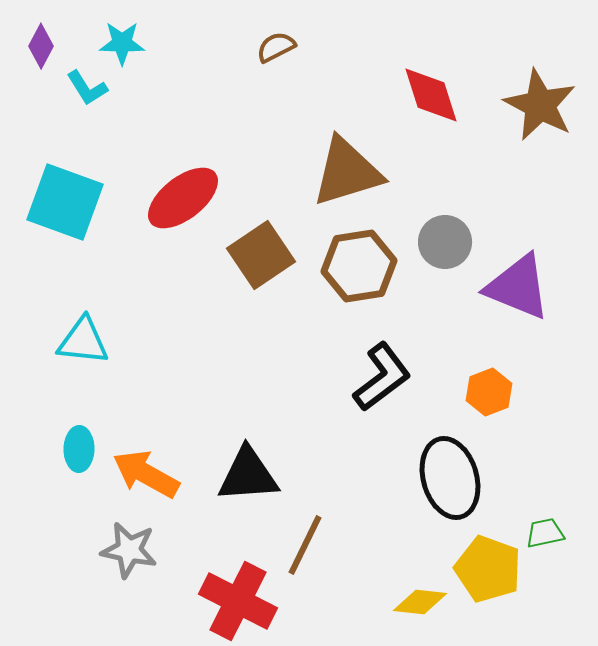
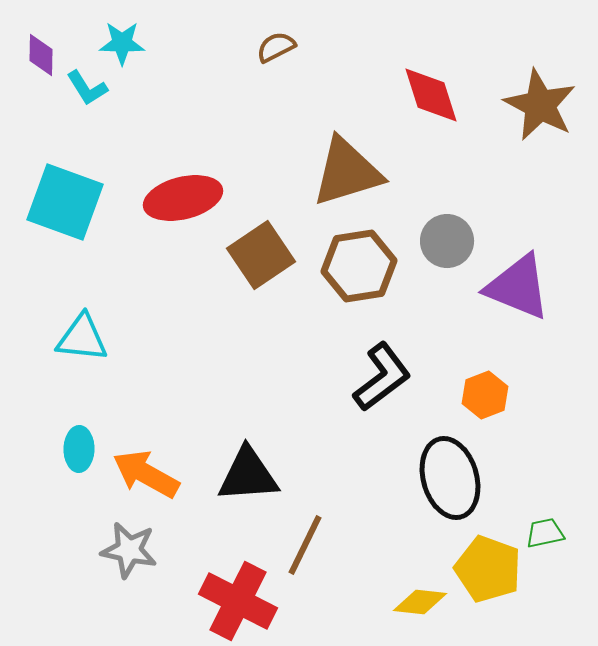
purple diamond: moved 9 px down; rotated 27 degrees counterclockwise
red ellipse: rotated 24 degrees clockwise
gray circle: moved 2 px right, 1 px up
cyan triangle: moved 1 px left, 3 px up
orange hexagon: moved 4 px left, 3 px down
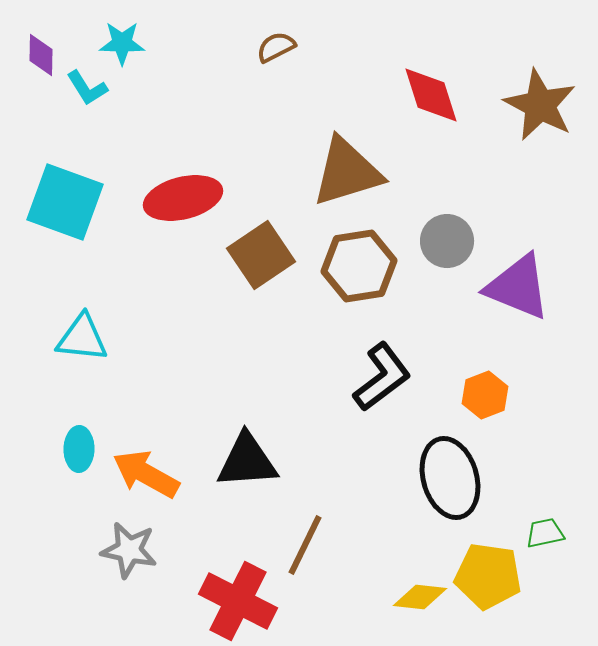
black triangle: moved 1 px left, 14 px up
yellow pentagon: moved 7 px down; rotated 12 degrees counterclockwise
yellow diamond: moved 5 px up
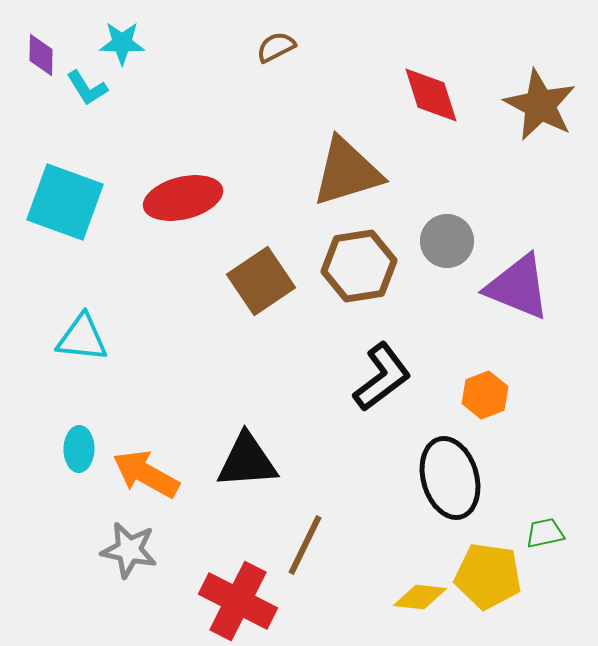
brown square: moved 26 px down
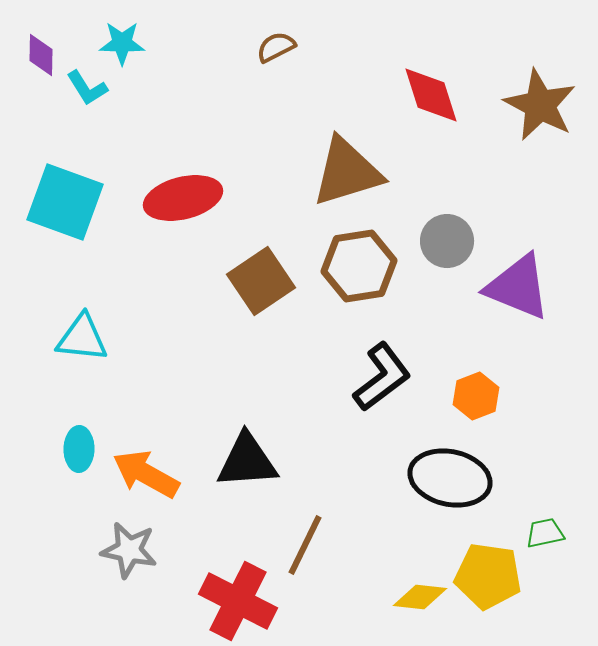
orange hexagon: moved 9 px left, 1 px down
black ellipse: rotated 62 degrees counterclockwise
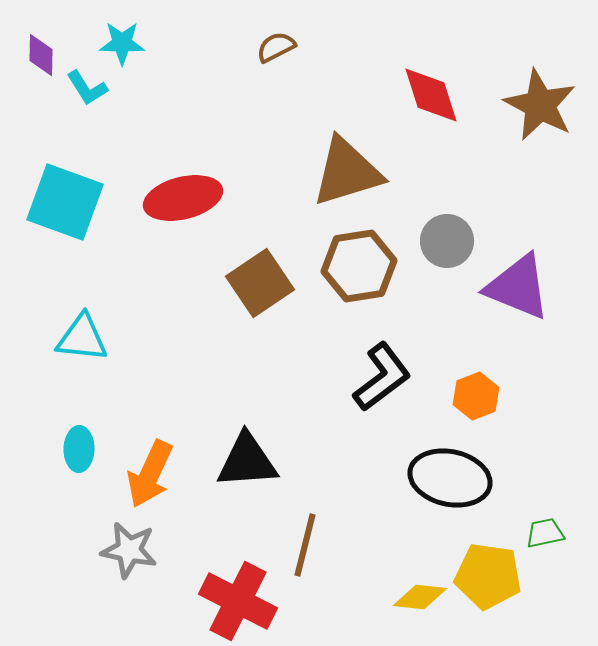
brown square: moved 1 px left, 2 px down
orange arrow: moved 4 px right; rotated 94 degrees counterclockwise
brown line: rotated 12 degrees counterclockwise
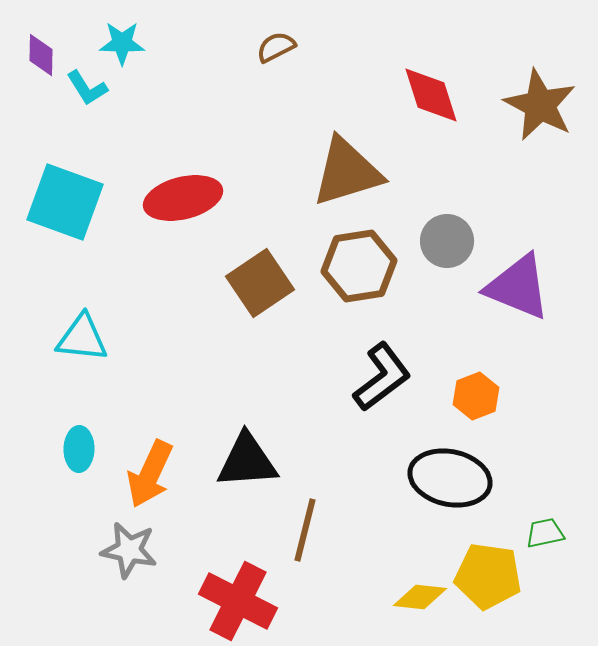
brown line: moved 15 px up
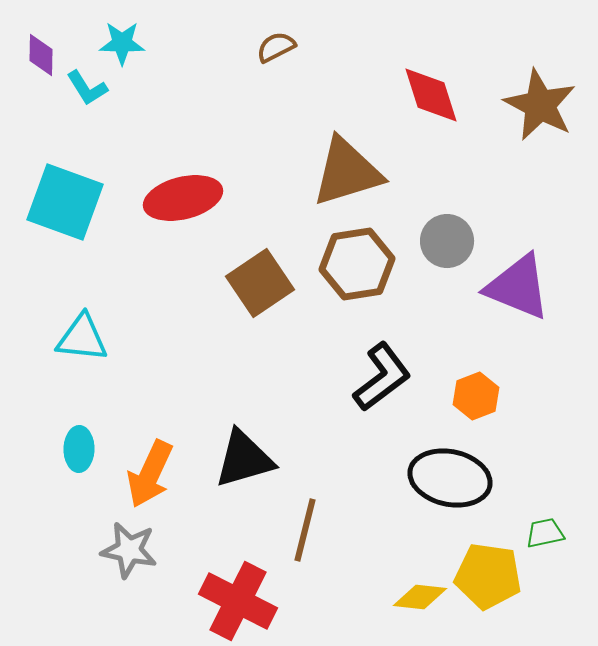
brown hexagon: moved 2 px left, 2 px up
black triangle: moved 3 px left, 2 px up; rotated 12 degrees counterclockwise
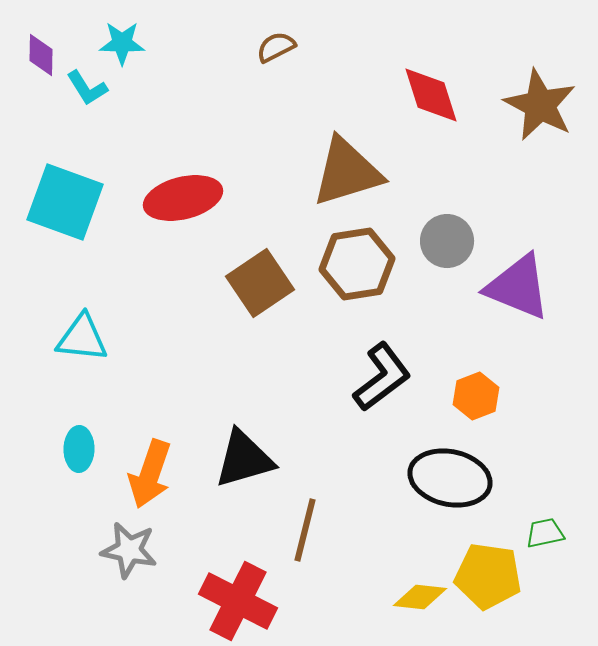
orange arrow: rotated 6 degrees counterclockwise
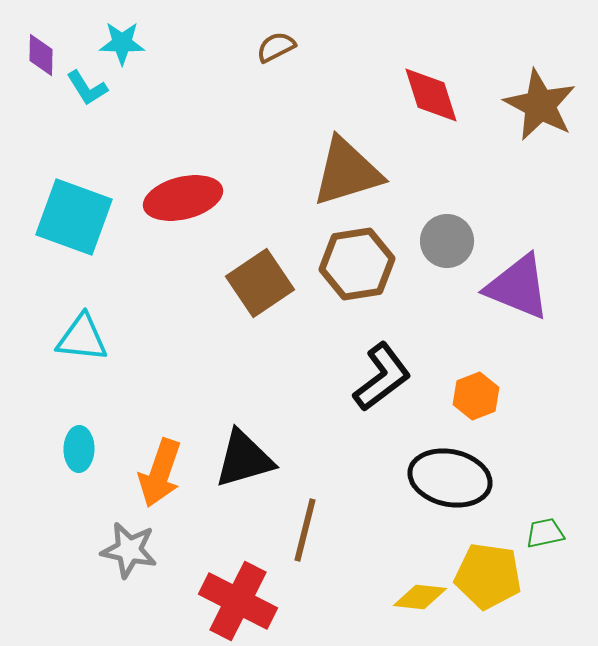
cyan square: moved 9 px right, 15 px down
orange arrow: moved 10 px right, 1 px up
